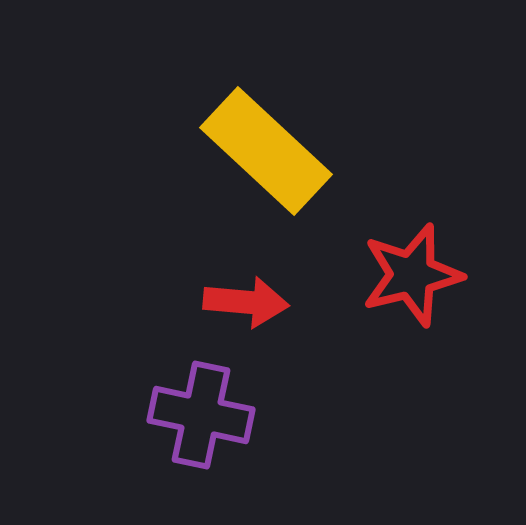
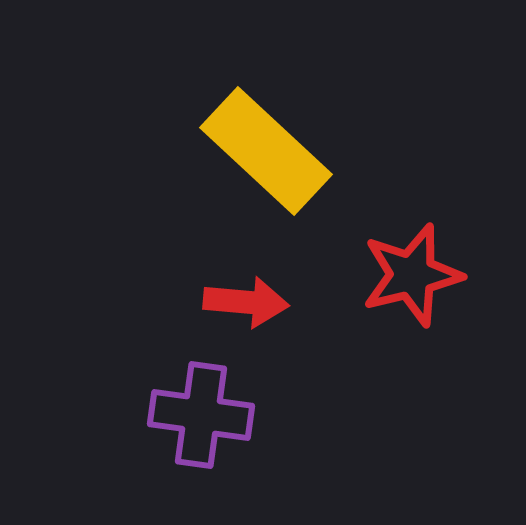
purple cross: rotated 4 degrees counterclockwise
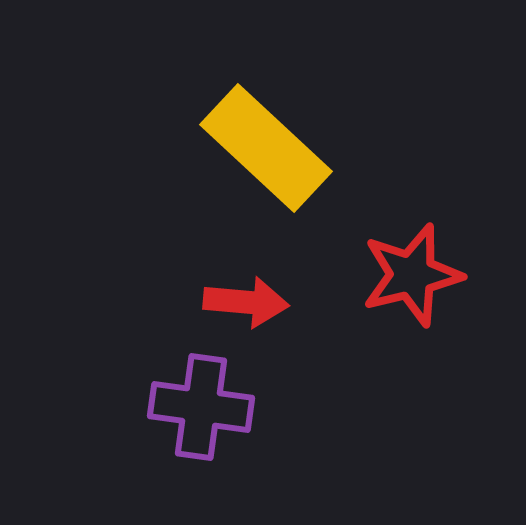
yellow rectangle: moved 3 px up
purple cross: moved 8 px up
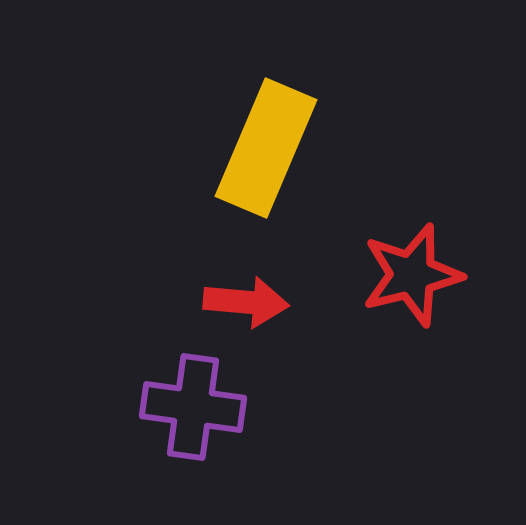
yellow rectangle: rotated 70 degrees clockwise
purple cross: moved 8 px left
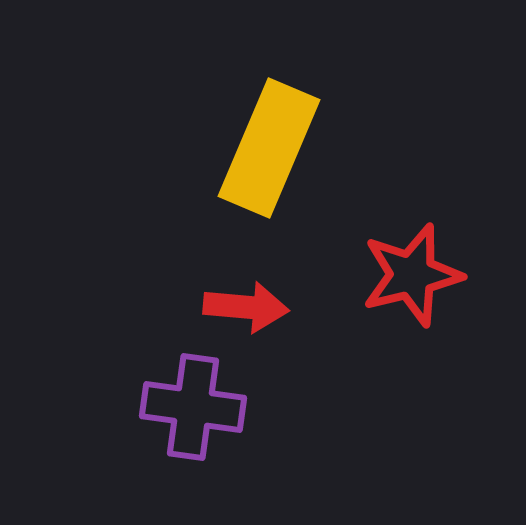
yellow rectangle: moved 3 px right
red arrow: moved 5 px down
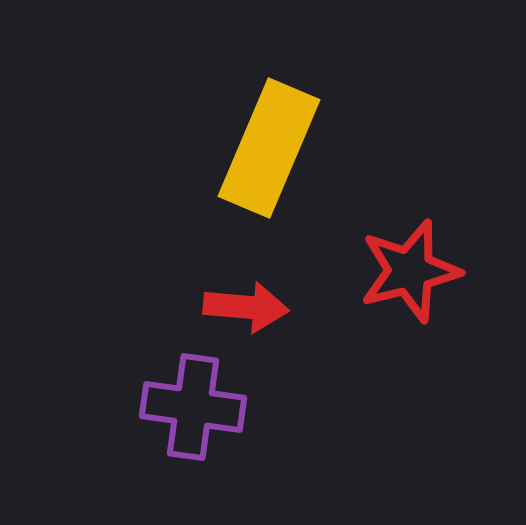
red star: moved 2 px left, 4 px up
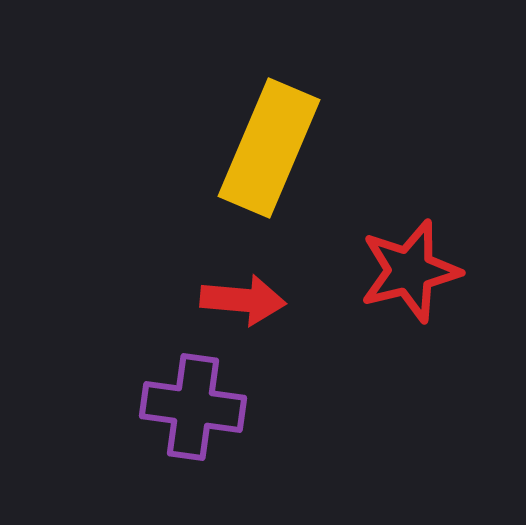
red arrow: moved 3 px left, 7 px up
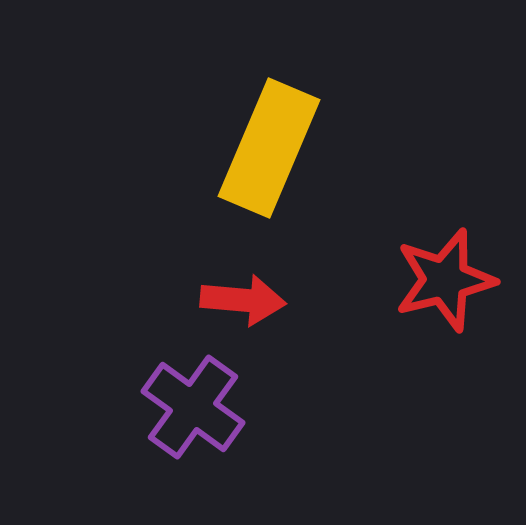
red star: moved 35 px right, 9 px down
purple cross: rotated 28 degrees clockwise
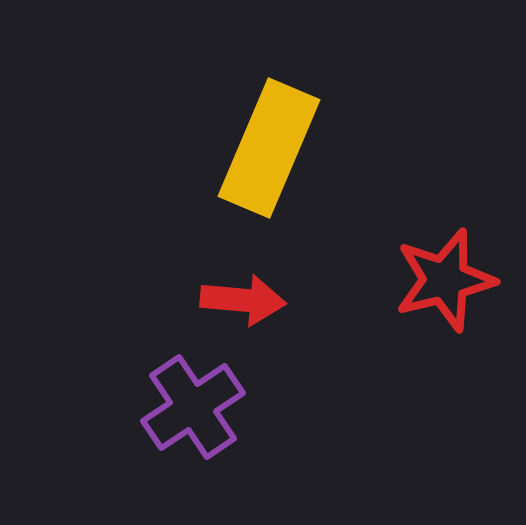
purple cross: rotated 20 degrees clockwise
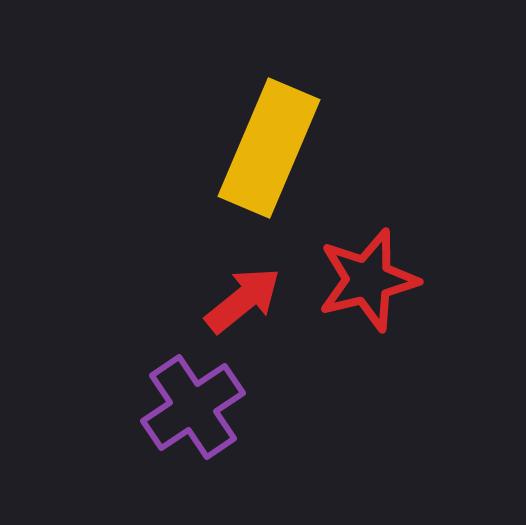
red star: moved 77 px left
red arrow: rotated 44 degrees counterclockwise
